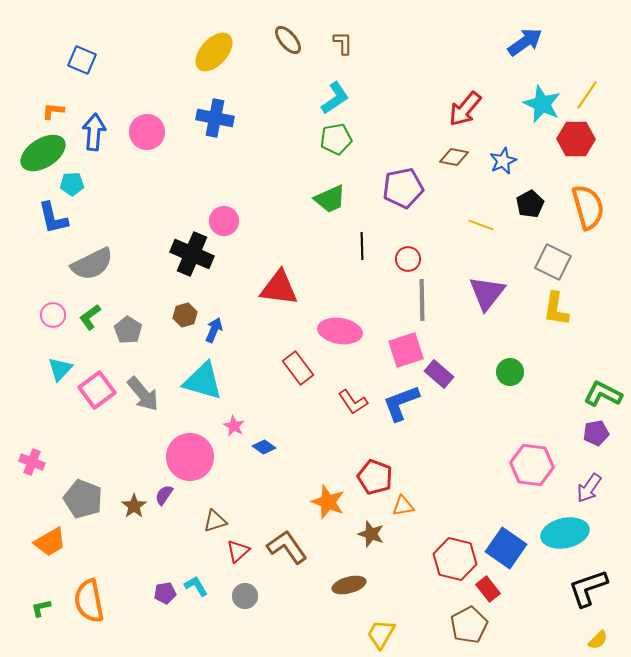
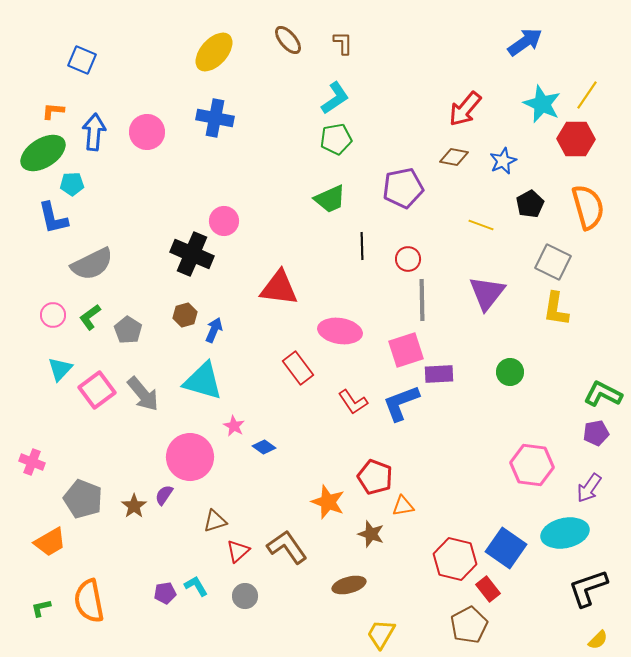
purple rectangle at (439, 374): rotated 44 degrees counterclockwise
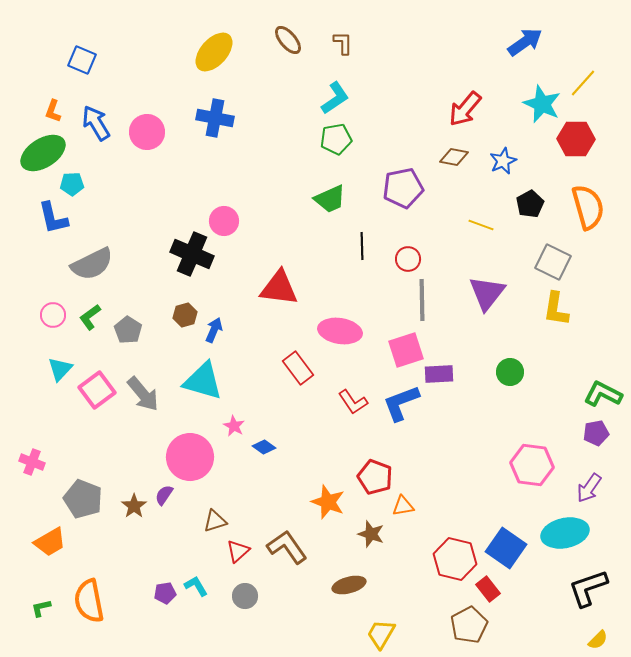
yellow line at (587, 95): moved 4 px left, 12 px up; rotated 8 degrees clockwise
orange L-shape at (53, 111): rotated 75 degrees counterclockwise
blue arrow at (94, 132): moved 2 px right, 9 px up; rotated 36 degrees counterclockwise
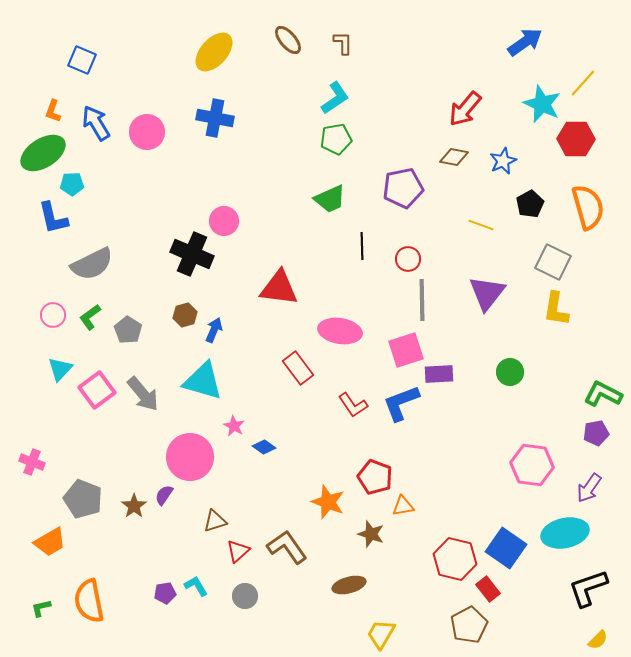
red L-shape at (353, 402): moved 3 px down
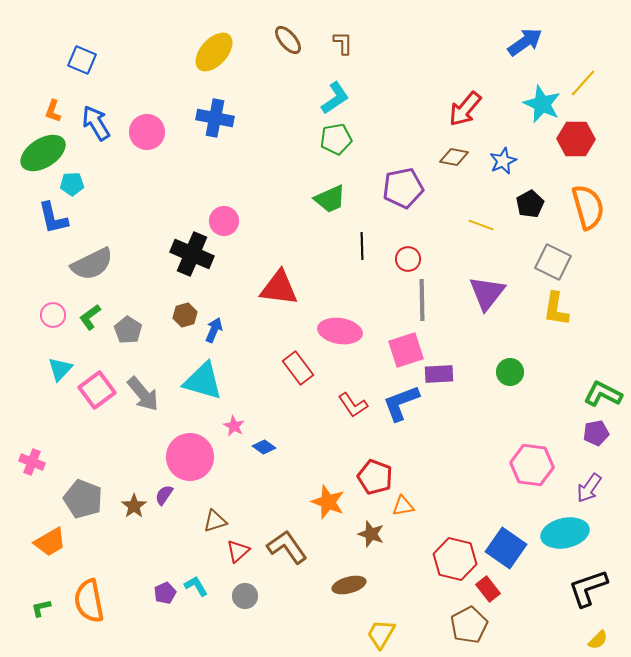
purple pentagon at (165, 593): rotated 15 degrees counterclockwise
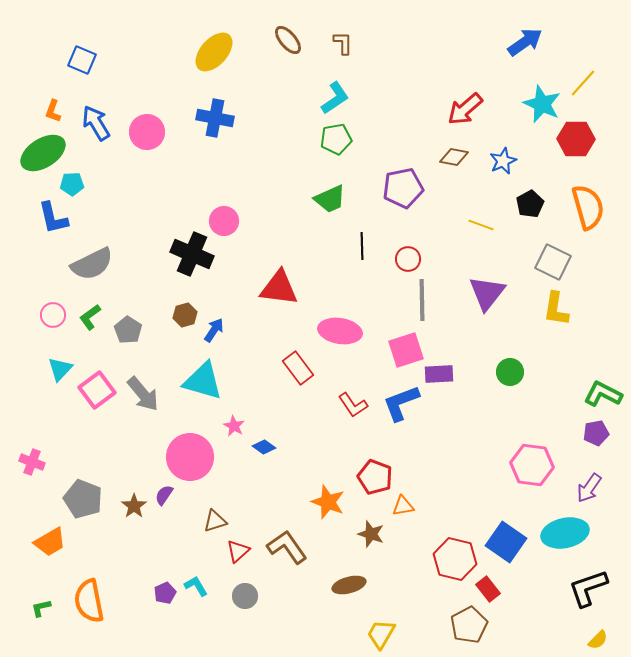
red arrow at (465, 109): rotated 9 degrees clockwise
blue arrow at (214, 330): rotated 10 degrees clockwise
blue square at (506, 548): moved 6 px up
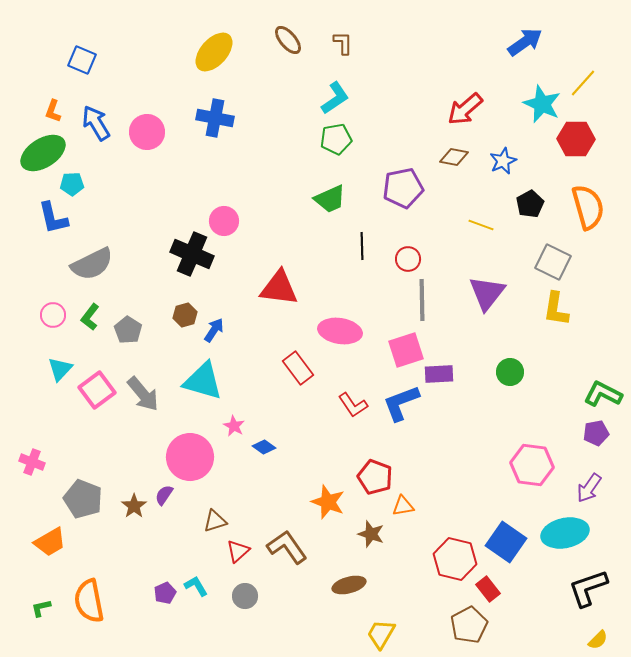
green L-shape at (90, 317): rotated 16 degrees counterclockwise
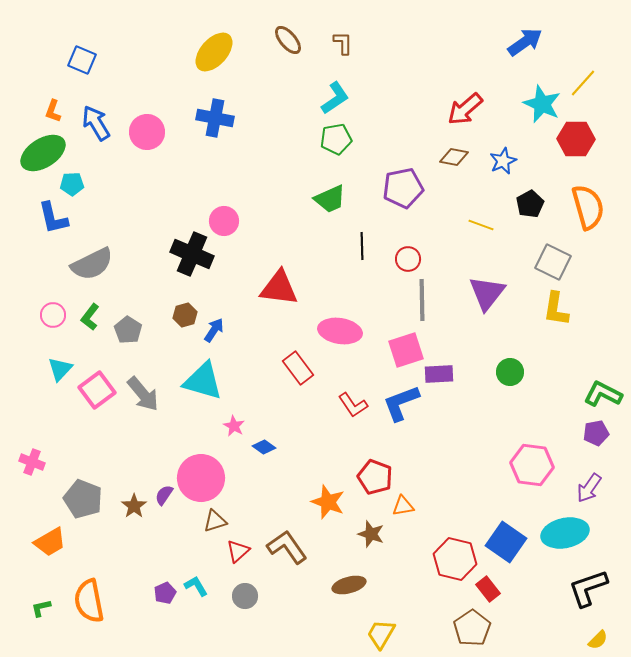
pink circle at (190, 457): moved 11 px right, 21 px down
brown pentagon at (469, 625): moved 3 px right, 3 px down; rotated 6 degrees counterclockwise
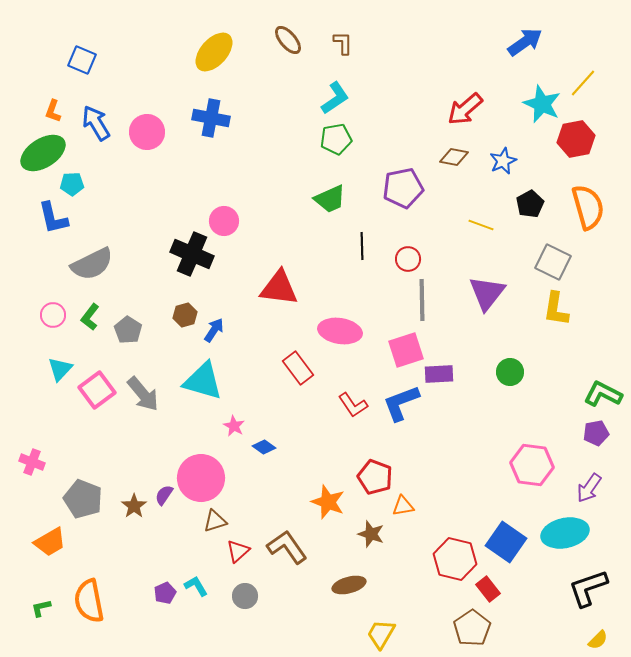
blue cross at (215, 118): moved 4 px left
red hexagon at (576, 139): rotated 12 degrees counterclockwise
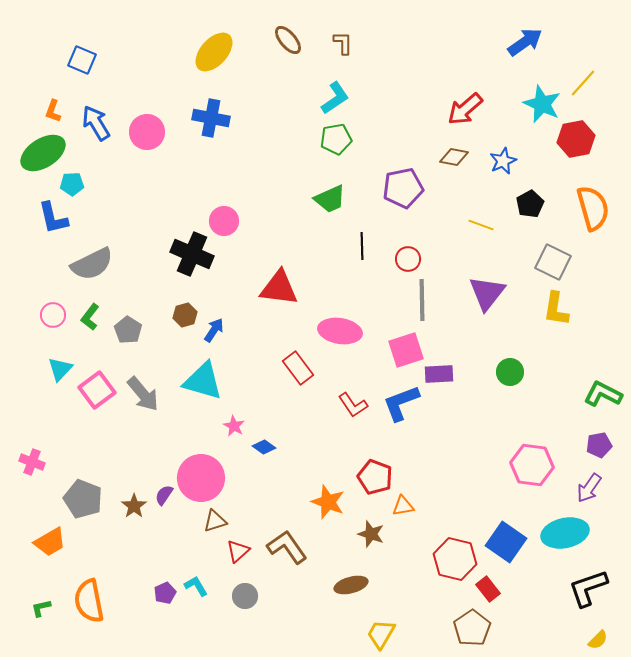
orange semicircle at (588, 207): moved 5 px right, 1 px down
purple pentagon at (596, 433): moved 3 px right, 12 px down
brown ellipse at (349, 585): moved 2 px right
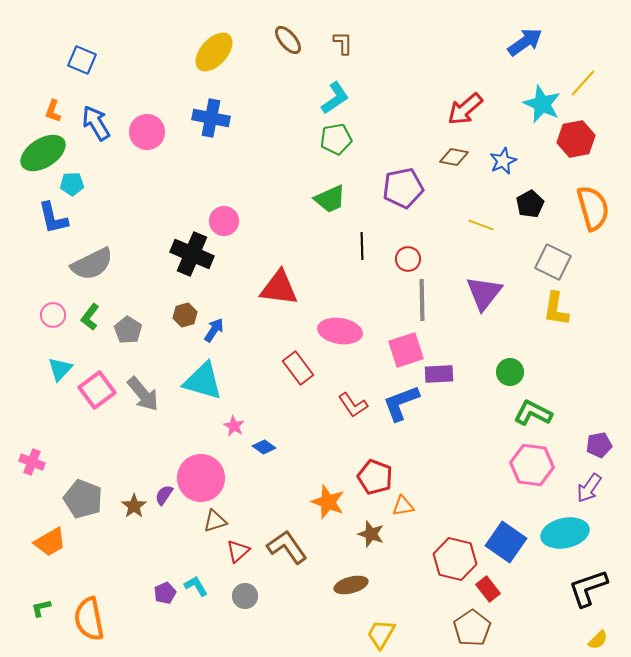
purple triangle at (487, 293): moved 3 px left
green L-shape at (603, 394): moved 70 px left, 19 px down
orange semicircle at (89, 601): moved 18 px down
